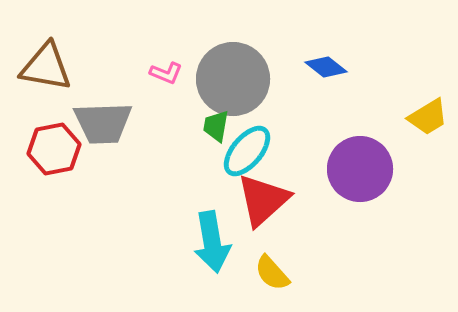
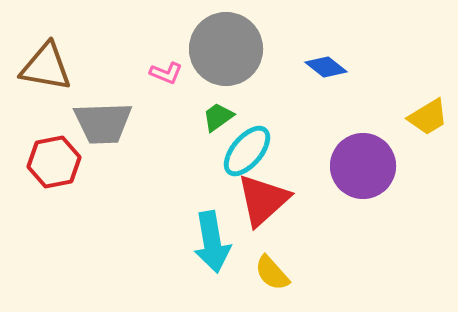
gray circle: moved 7 px left, 30 px up
green trapezoid: moved 2 px right, 9 px up; rotated 44 degrees clockwise
red hexagon: moved 13 px down
purple circle: moved 3 px right, 3 px up
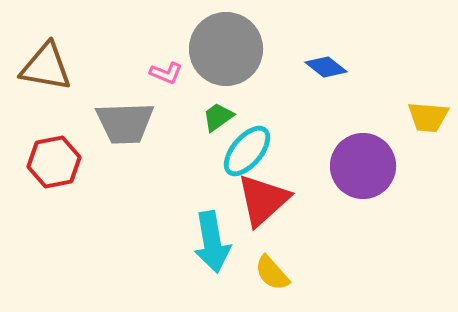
yellow trapezoid: rotated 36 degrees clockwise
gray trapezoid: moved 22 px right
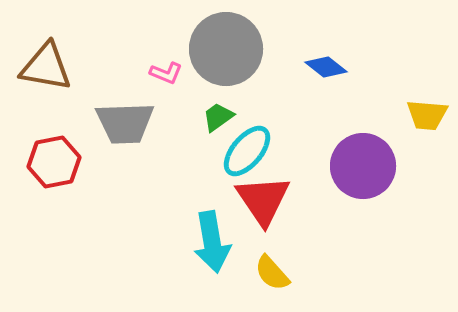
yellow trapezoid: moved 1 px left, 2 px up
red triangle: rotated 22 degrees counterclockwise
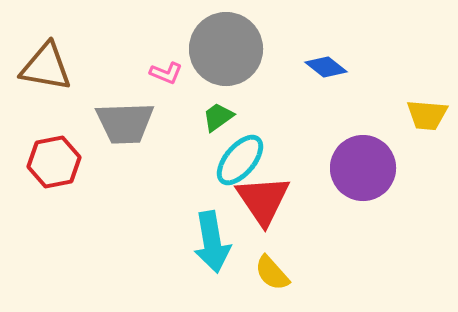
cyan ellipse: moved 7 px left, 9 px down
purple circle: moved 2 px down
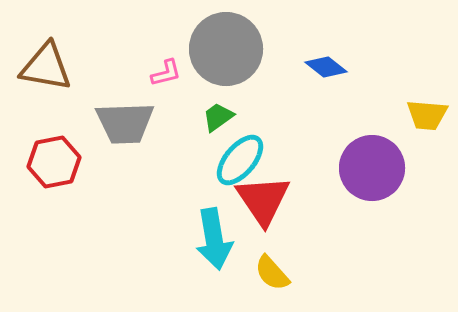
pink L-shape: rotated 36 degrees counterclockwise
purple circle: moved 9 px right
cyan arrow: moved 2 px right, 3 px up
